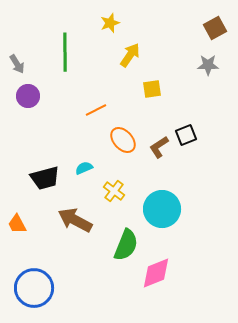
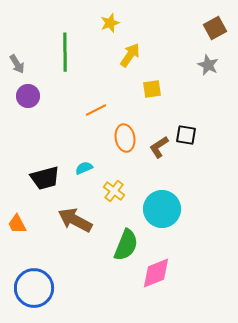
gray star: rotated 25 degrees clockwise
black square: rotated 30 degrees clockwise
orange ellipse: moved 2 px right, 2 px up; rotated 32 degrees clockwise
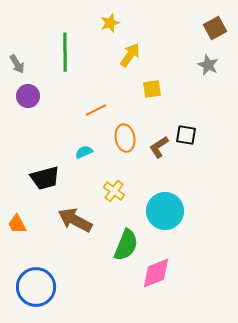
cyan semicircle: moved 16 px up
cyan circle: moved 3 px right, 2 px down
blue circle: moved 2 px right, 1 px up
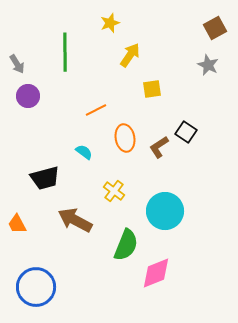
black square: moved 3 px up; rotated 25 degrees clockwise
cyan semicircle: rotated 60 degrees clockwise
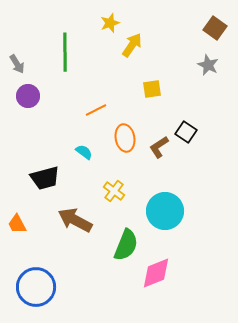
brown square: rotated 25 degrees counterclockwise
yellow arrow: moved 2 px right, 10 px up
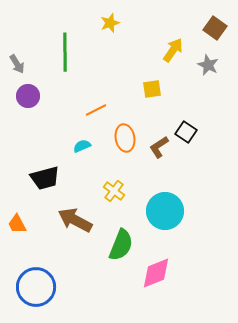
yellow arrow: moved 41 px right, 5 px down
cyan semicircle: moved 2 px left, 6 px up; rotated 60 degrees counterclockwise
green semicircle: moved 5 px left
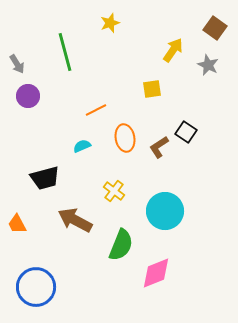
green line: rotated 15 degrees counterclockwise
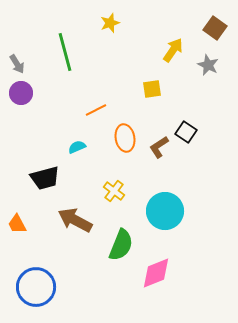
purple circle: moved 7 px left, 3 px up
cyan semicircle: moved 5 px left, 1 px down
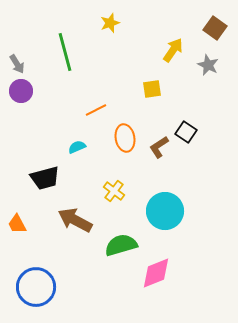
purple circle: moved 2 px up
green semicircle: rotated 128 degrees counterclockwise
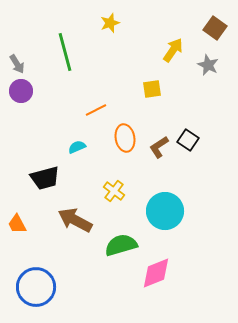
black square: moved 2 px right, 8 px down
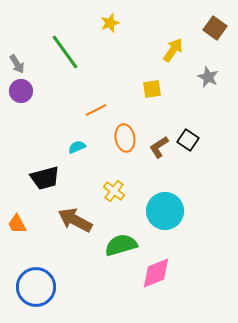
green line: rotated 21 degrees counterclockwise
gray star: moved 12 px down
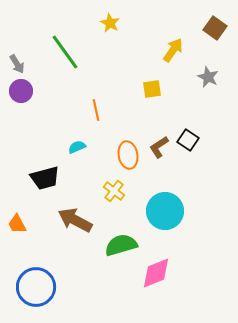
yellow star: rotated 24 degrees counterclockwise
orange line: rotated 75 degrees counterclockwise
orange ellipse: moved 3 px right, 17 px down
